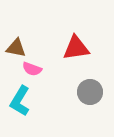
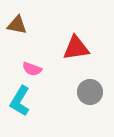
brown triangle: moved 1 px right, 23 px up
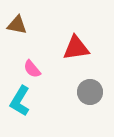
pink semicircle: rotated 30 degrees clockwise
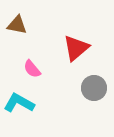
red triangle: rotated 32 degrees counterclockwise
gray circle: moved 4 px right, 4 px up
cyan L-shape: moved 1 px left, 2 px down; rotated 88 degrees clockwise
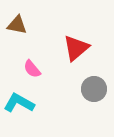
gray circle: moved 1 px down
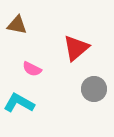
pink semicircle: rotated 24 degrees counterclockwise
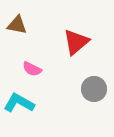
red triangle: moved 6 px up
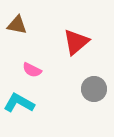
pink semicircle: moved 1 px down
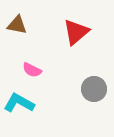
red triangle: moved 10 px up
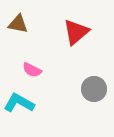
brown triangle: moved 1 px right, 1 px up
